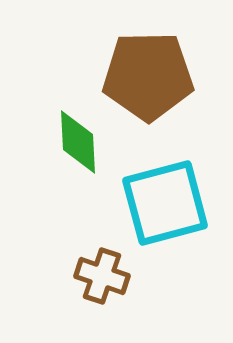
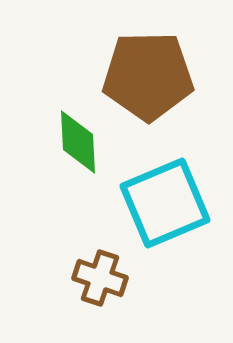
cyan square: rotated 8 degrees counterclockwise
brown cross: moved 2 px left, 2 px down
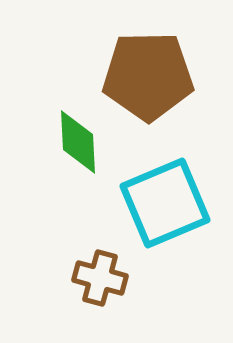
brown cross: rotated 4 degrees counterclockwise
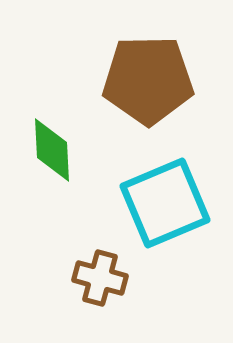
brown pentagon: moved 4 px down
green diamond: moved 26 px left, 8 px down
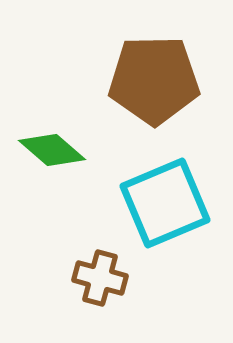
brown pentagon: moved 6 px right
green diamond: rotated 46 degrees counterclockwise
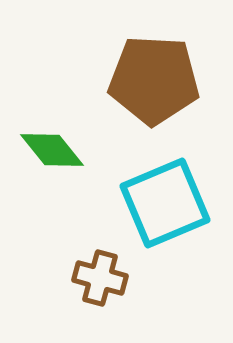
brown pentagon: rotated 4 degrees clockwise
green diamond: rotated 10 degrees clockwise
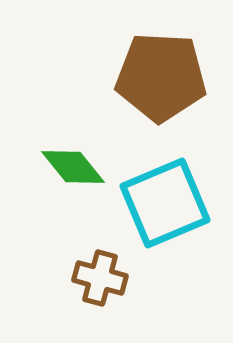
brown pentagon: moved 7 px right, 3 px up
green diamond: moved 21 px right, 17 px down
